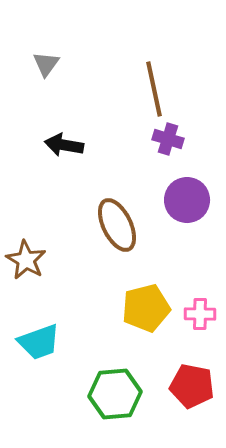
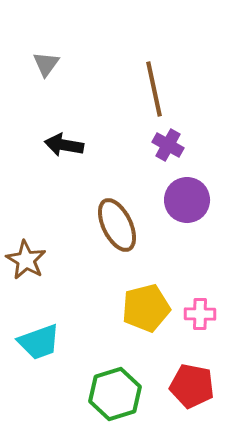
purple cross: moved 6 px down; rotated 12 degrees clockwise
green hexagon: rotated 12 degrees counterclockwise
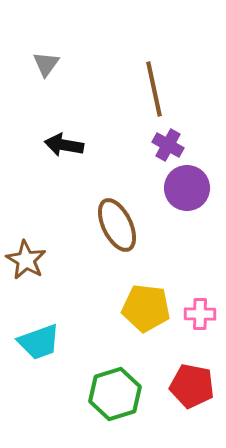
purple circle: moved 12 px up
yellow pentagon: rotated 21 degrees clockwise
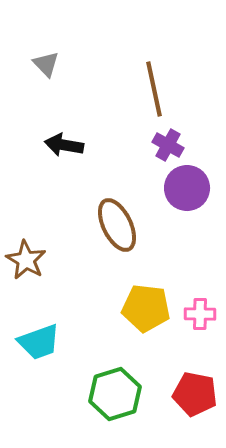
gray triangle: rotated 20 degrees counterclockwise
red pentagon: moved 3 px right, 8 px down
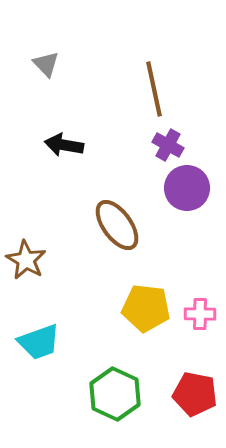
brown ellipse: rotated 10 degrees counterclockwise
green hexagon: rotated 18 degrees counterclockwise
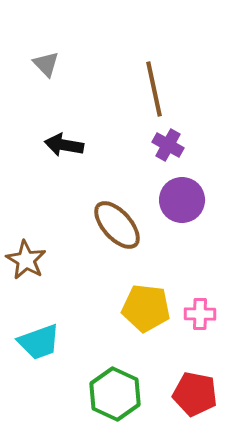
purple circle: moved 5 px left, 12 px down
brown ellipse: rotated 6 degrees counterclockwise
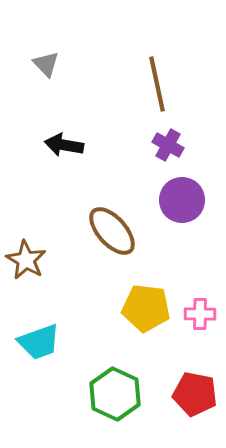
brown line: moved 3 px right, 5 px up
brown ellipse: moved 5 px left, 6 px down
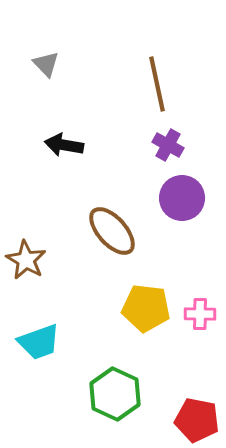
purple circle: moved 2 px up
red pentagon: moved 2 px right, 26 px down
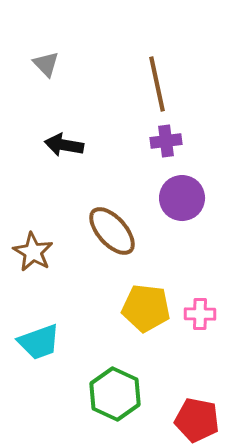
purple cross: moved 2 px left, 4 px up; rotated 36 degrees counterclockwise
brown star: moved 7 px right, 8 px up
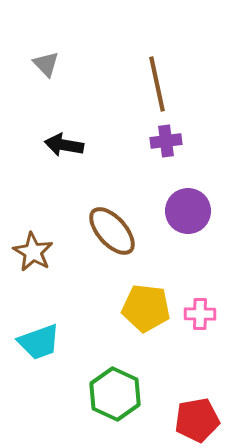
purple circle: moved 6 px right, 13 px down
red pentagon: rotated 21 degrees counterclockwise
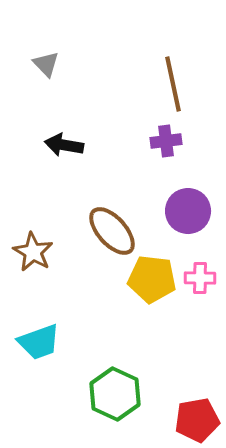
brown line: moved 16 px right
yellow pentagon: moved 6 px right, 29 px up
pink cross: moved 36 px up
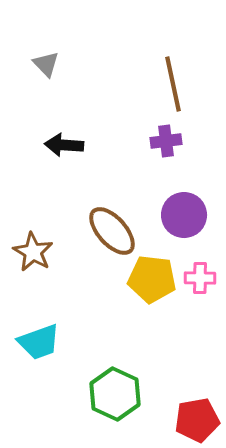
black arrow: rotated 6 degrees counterclockwise
purple circle: moved 4 px left, 4 px down
